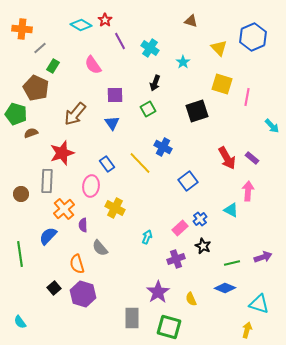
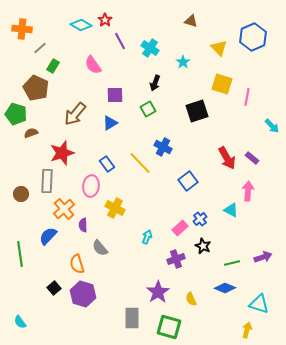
blue triangle at (112, 123): moved 2 px left; rotated 35 degrees clockwise
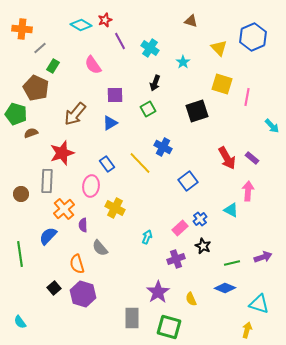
red star at (105, 20): rotated 16 degrees clockwise
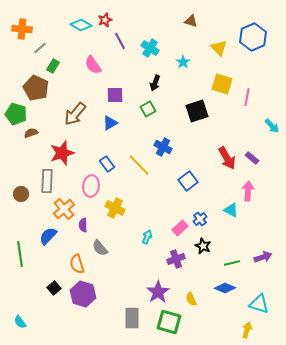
yellow line at (140, 163): moved 1 px left, 2 px down
green square at (169, 327): moved 5 px up
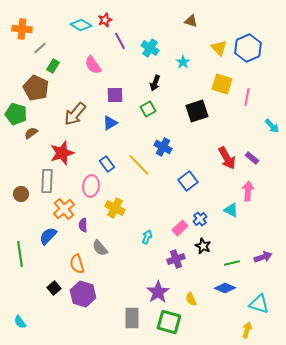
blue hexagon at (253, 37): moved 5 px left, 11 px down
brown semicircle at (31, 133): rotated 16 degrees counterclockwise
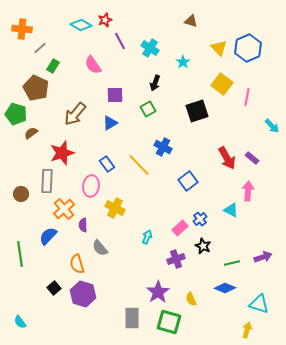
yellow square at (222, 84): rotated 20 degrees clockwise
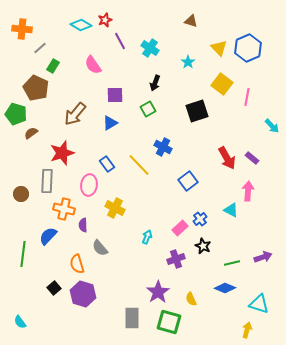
cyan star at (183, 62): moved 5 px right
pink ellipse at (91, 186): moved 2 px left, 1 px up
orange cross at (64, 209): rotated 35 degrees counterclockwise
green line at (20, 254): moved 3 px right; rotated 15 degrees clockwise
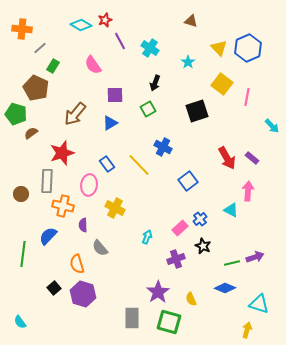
orange cross at (64, 209): moved 1 px left, 3 px up
purple arrow at (263, 257): moved 8 px left
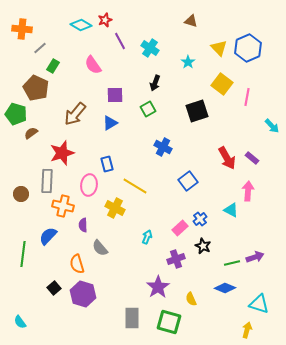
blue rectangle at (107, 164): rotated 21 degrees clockwise
yellow line at (139, 165): moved 4 px left, 21 px down; rotated 15 degrees counterclockwise
purple star at (158, 292): moved 5 px up
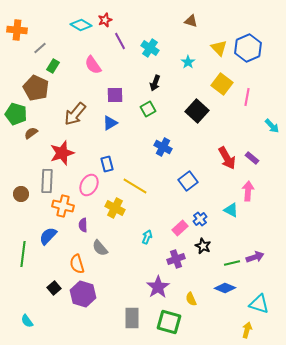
orange cross at (22, 29): moved 5 px left, 1 px down
black square at (197, 111): rotated 30 degrees counterclockwise
pink ellipse at (89, 185): rotated 20 degrees clockwise
cyan semicircle at (20, 322): moved 7 px right, 1 px up
